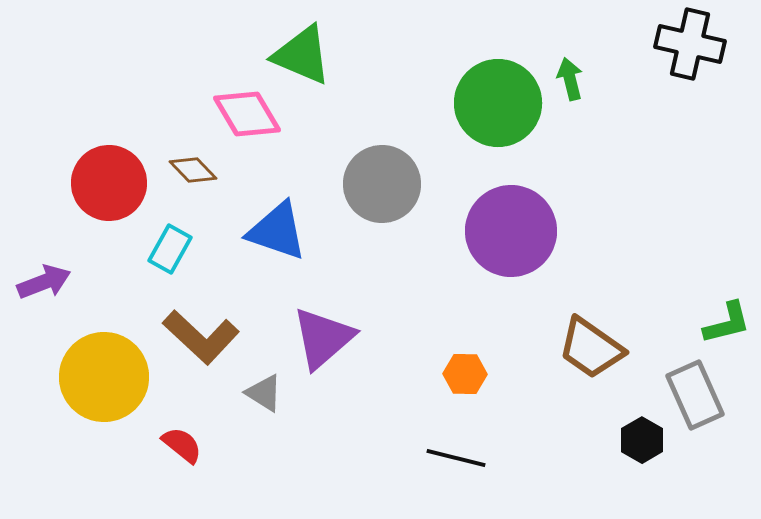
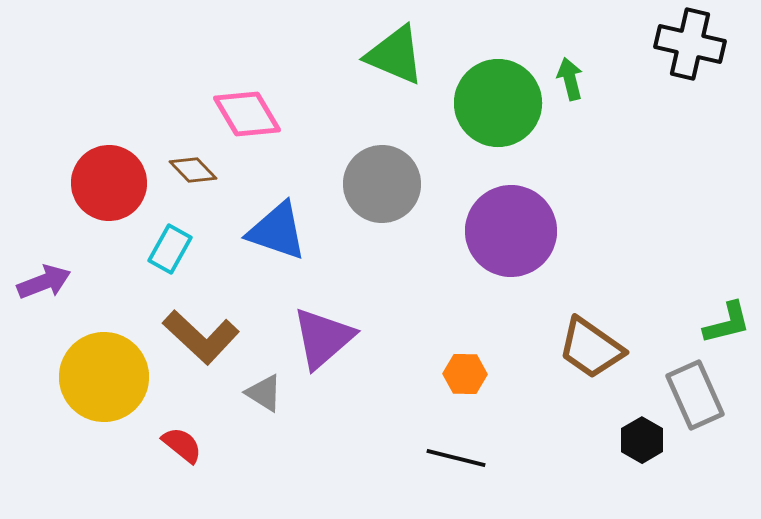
green triangle: moved 93 px right
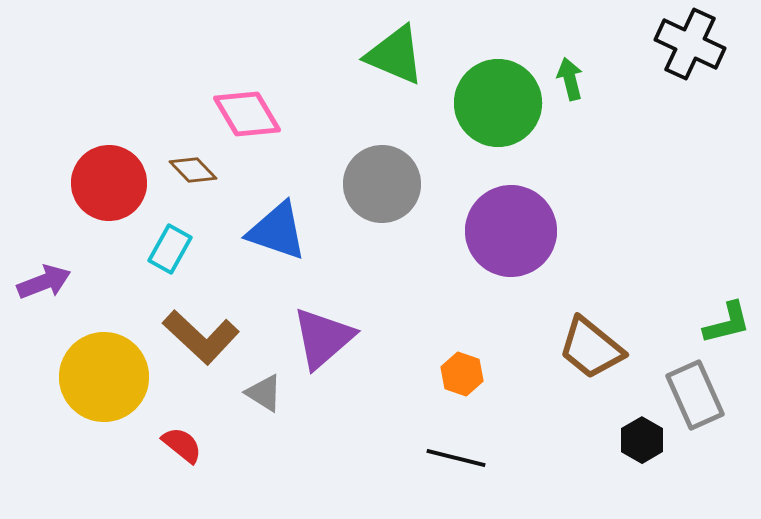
black cross: rotated 12 degrees clockwise
brown trapezoid: rotated 4 degrees clockwise
orange hexagon: moved 3 px left; rotated 18 degrees clockwise
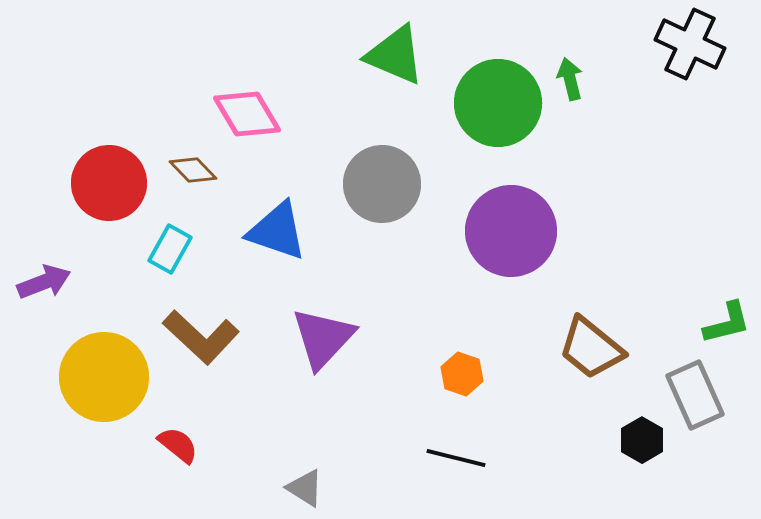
purple triangle: rotated 6 degrees counterclockwise
gray triangle: moved 41 px right, 95 px down
red semicircle: moved 4 px left
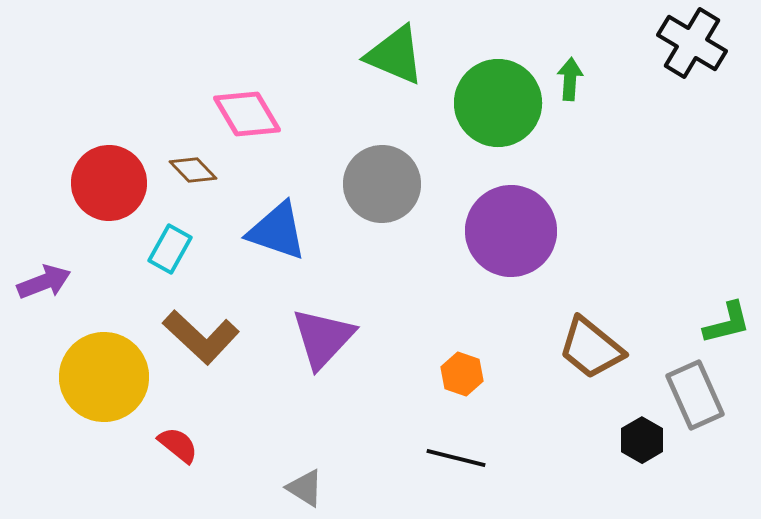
black cross: moved 2 px right, 1 px up; rotated 6 degrees clockwise
green arrow: rotated 18 degrees clockwise
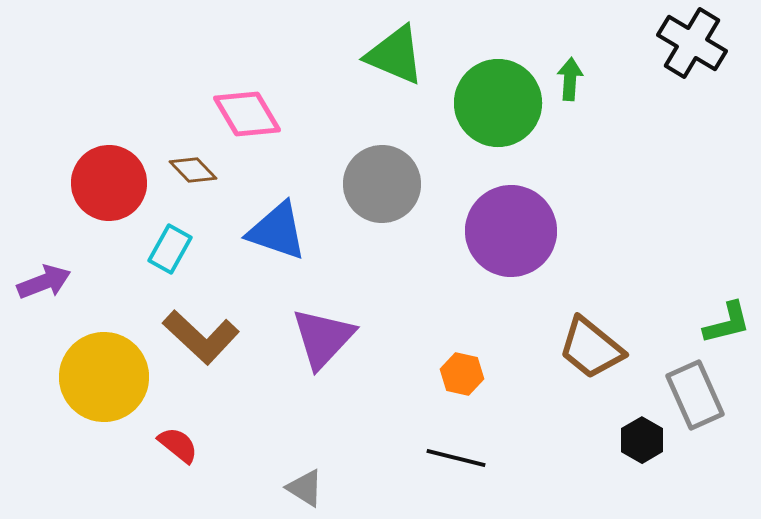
orange hexagon: rotated 6 degrees counterclockwise
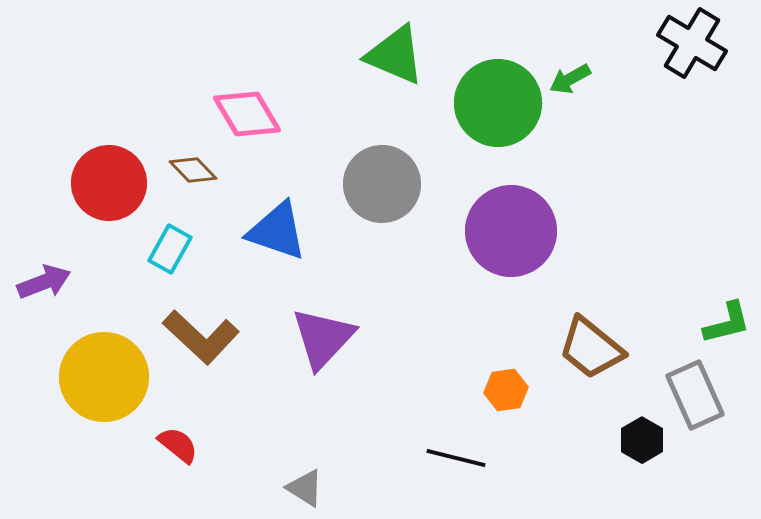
green arrow: rotated 123 degrees counterclockwise
orange hexagon: moved 44 px right, 16 px down; rotated 21 degrees counterclockwise
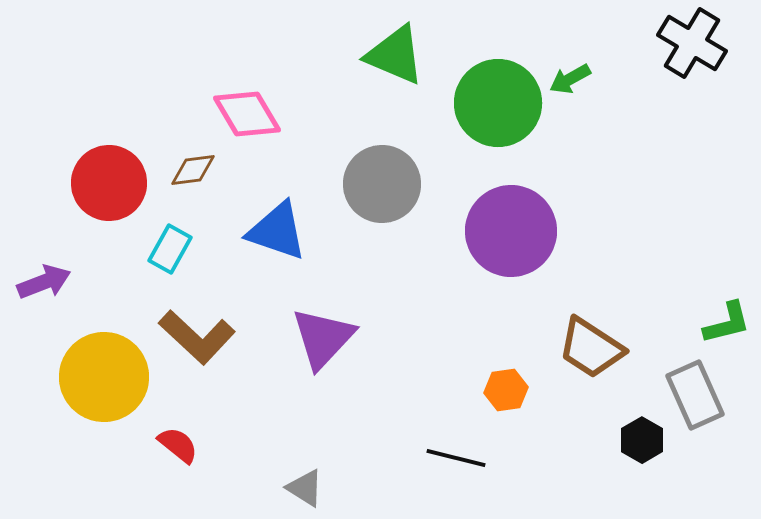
brown diamond: rotated 54 degrees counterclockwise
brown L-shape: moved 4 px left
brown trapezoid: rotated 6 degrees counterclockwise
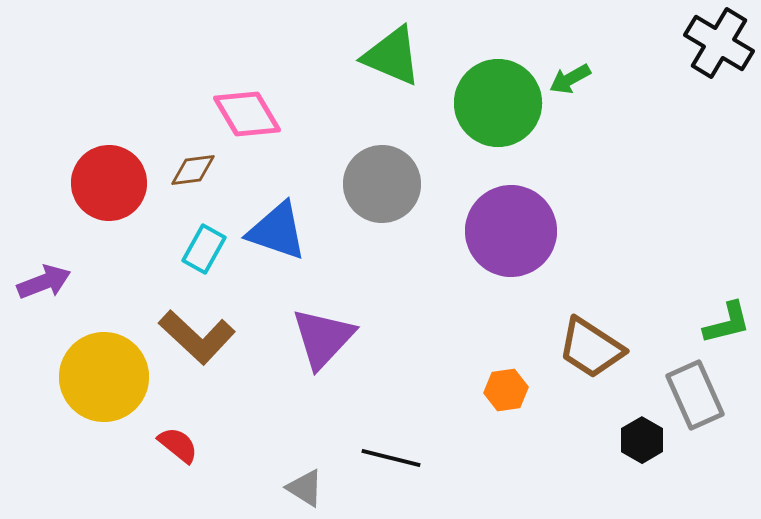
black cross: moved 27 px right
green triangle: moved 3 px left, 1 px down
cyan rectangle: moved 34 px right
black line: moved 65 px left
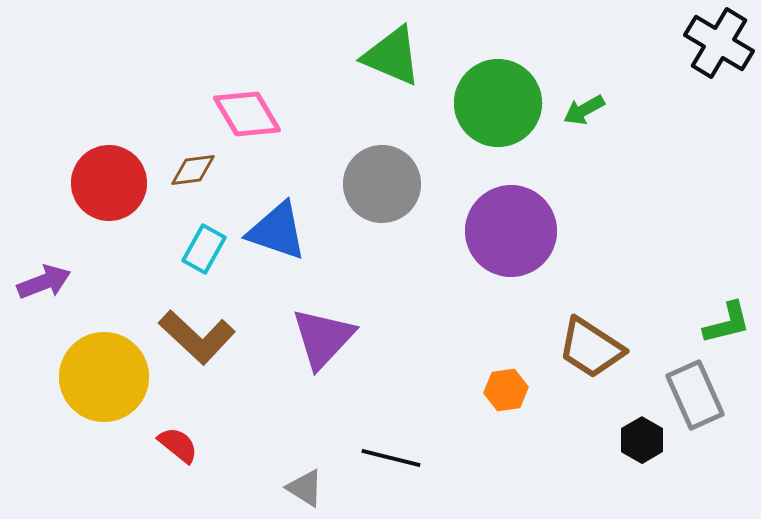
green arrow: moved 14 px right, 31 px down
